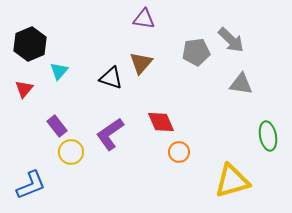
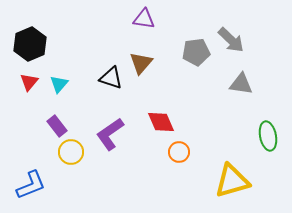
cyan triangle: moved 13 px down
red triangle: moved 5 px right, 7 px up
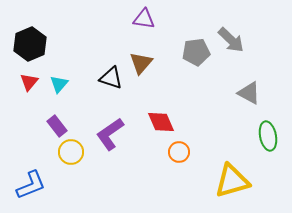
gray triangle: moved 8 px right, 9 px down; rotated 20 degrees clockwise
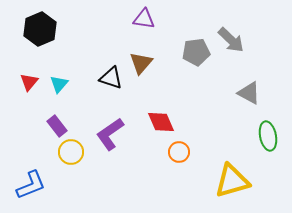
black hexagon: moved 10 px right, 15 px up
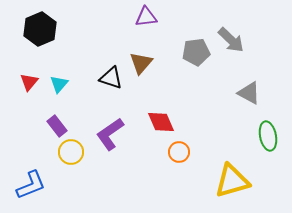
purple triangle: moved 2 px right, 2 px up; rotated 15 degrees counterclockwise
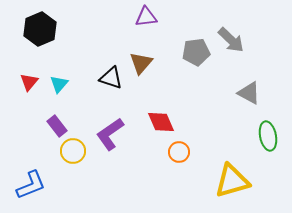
yellow circle: moved 2 px right, 1 px up
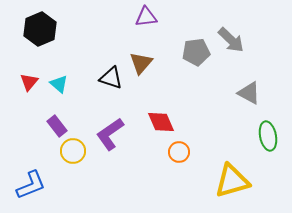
cyan triangle: rotated 30 degrees counterclockwise
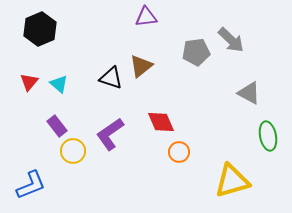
brown triangle: moved 3 px down; rotated 10 degrees clockwise
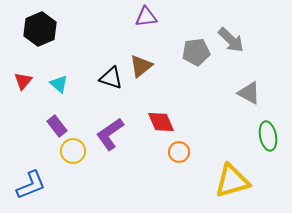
red triangle: moved 6 px left, 1 px up
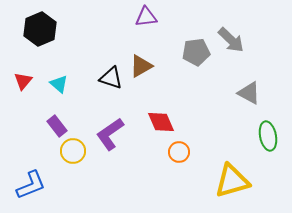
brown triangle: rotated 10 degrees clockwise
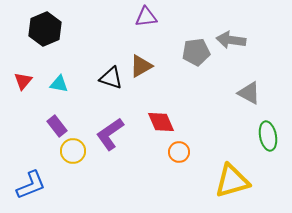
black hexagon: moved 5 px right
gray arrow: rotated 144 degrees clockwise
cyan triangle: rotated 30 degrees counterclockwise
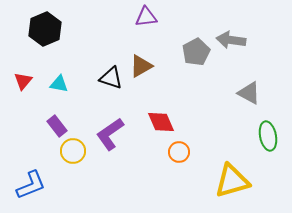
gray pentagon: rotated 20 degrees counterclockwise
